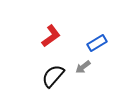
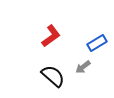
black semicircle: rotated 90 degrees clockwise
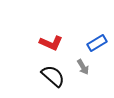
red L-shape: moved 7 px down; rotated 60 degrees clockwise
gray arrow: rotated 84 degrees counterclockwise
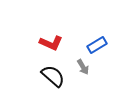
blue rectangle: moved 2 px down
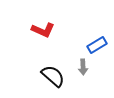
red L-shape: moved 8 px left, 13 px up
gray arrow: rotated 28 degrees clockwise
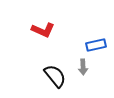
blue rectangle: moved 1 px left; rotated 18 degrees clockwise
black semicircle: moved 2 px right; rotated 10 degrees clockwise
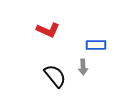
red L-shape: moved 5 px right
blue rectangle: rotated 12 degrees clockwise
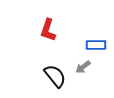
red L-shape: rotated 85 degrees clockwise
gray arrow: rotated 56 degrees clockwise
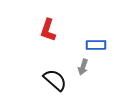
gray arrow: rotated 35 degrees counterclockwise
black semicircle: moved 4 px down; rotated 10 degrees counterclockwise
